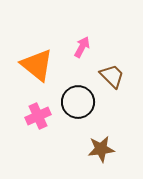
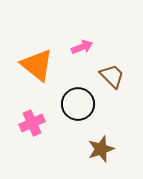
pink arrow: rotated 40 degrees clockwise
black circle: moved 2 px down
pink cross: moved 6 px left, 7 px down
brown star: rotated 12 degrees counterclockwise
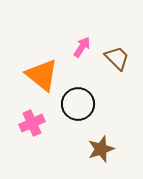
pink arrow: rotated 35 degrees counterclockwise
orange triangle: moved 5 px right, 10 px down
brown trapezoid: moved 5 px right, 18 px up
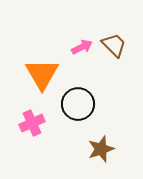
pink arrow: rotated 30 degrees clockwise
brown trapezoid: moved 3 px left, 13 px up
orange triangle: moved 1 px up; rotated 21 degrees clockwise
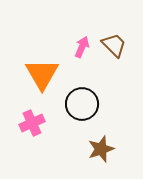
pink arrow: rotated 40 degrees counterclockwise
black circle: moved 4 px right
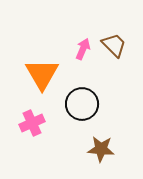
pink arrow: moved 1 px right, 2 px down
brown star: rotated 24 degrees clockwise
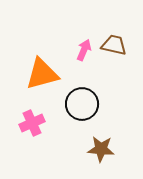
brown trapezoid: rotated 32 degrees counterclockwise
pink arrow: moved 1 px right, 1 px down
orange triangle: rotated 45 degrees clockwise
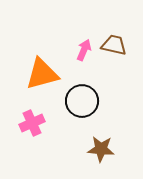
black circle: moved 3 px up
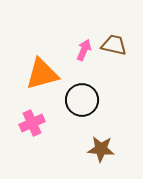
black circle: moved 1 px up
